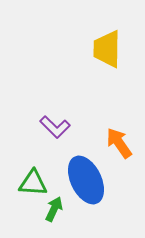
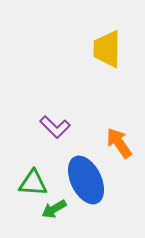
green arrow: rotated 145 degrees counterclockwise
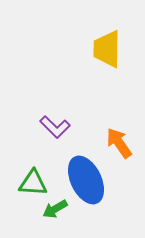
green arrow: moved 1 px right
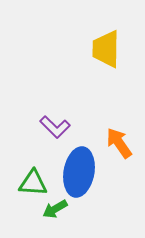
yellow trapezoid: moved 1 px left
blue ellipse: moved 7 px left, 8 px up; rotated 36 degrees clockwise
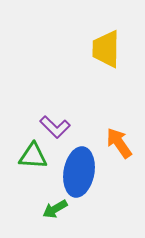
green triangle: moved 27 px up
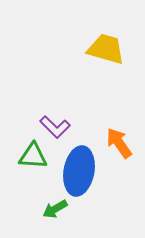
yellow trapezoid: rotated 105 degrees clockwise
blue ellipse: moved 1 px up
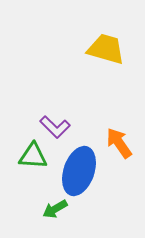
blue ellipse: rotated 9 degrees clockwise
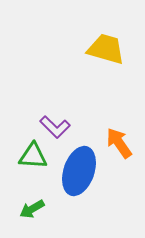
green arrow: moved 23 px left
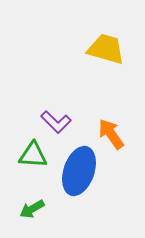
purple L-shape: moved 1 px right, 5 px up
orange arrow: moved 8 px left, 9 px up
green triangle: moved 1 px up
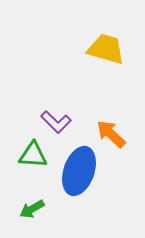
orange arrow: rotated 12 degrees counterclockwise
